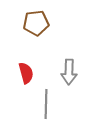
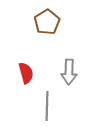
brown pentagon: moved 11 px right, 1 px up; rotated 25 degrees counterclockwise
gray line: moved 1 px right, 2 px down
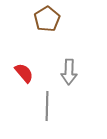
brown pentagon: moved 3 px up
red semicircle: moved 2 px left; rotated 25 degrees counterclockwise
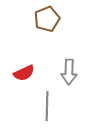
brown pentagon: rotated 10 degrees clockwise
red semicircle: rotated 105 degrees clockwise
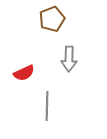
brown pentagon: moved 5 px right
gray arrow: moved 13 px up
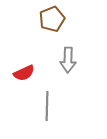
gray arrow: moved 1 px left, 1 px down
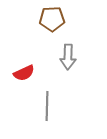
brown pentagon: rotated 20 degrees clockwise
gray arrow: moved 3 px up
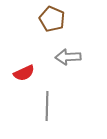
brown pentagon: rotated 25 degrees clockwise
gray arrow: rotated 85 degrees clockwise
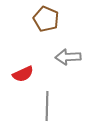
brown pentagon: moved 6 px left
red semicircle: moved 1 px left, 1 px down
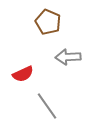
brown pentagon: moved 2 px right, 3 px down
gray line: rotated 36 degrees counterclockwise
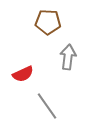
brown pentagon: rotated 20 degrees counterclockwise
gray arrow: rotated 100 degrees clockwise
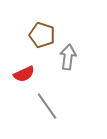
brown pentagon: moved 6 px left, 13 px down; rotated 15 degrees clockwise
red semicircle: moved 1 px right
